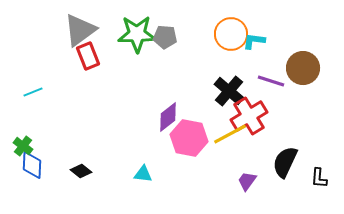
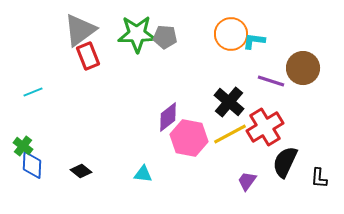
black cross: moved 11 px down
red cross: moved 16 px right, 11 px down
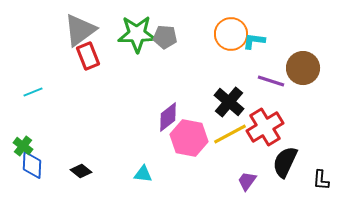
black L-shape: moved 2 px right, 2 px down
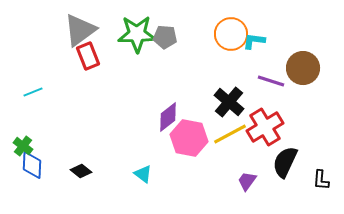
cyan triangle: rotated 30 degrees clockwise
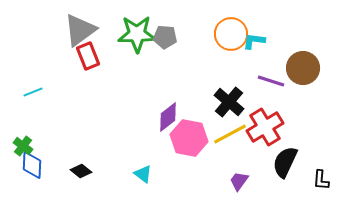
purple trapezoid: moved 8 px left
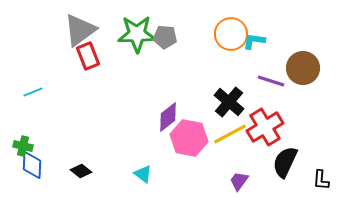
green cross: rotated 24 degrees counterclockwise
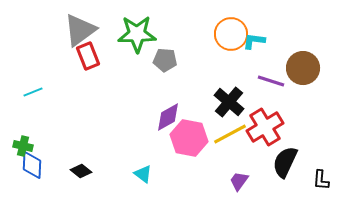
gray pentagon: moved 23 px down
purple diamond: rotated 8 degrees clockwise
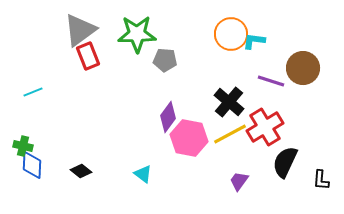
purple diamond: rotated 24 degrees counterclockwise
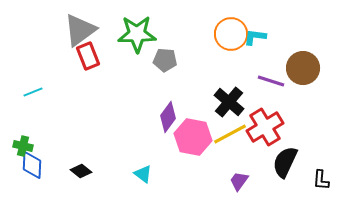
cyan L-shape: moved 1 px right, 4 px up
pink hexagon: moved 4 px right, 1 px up
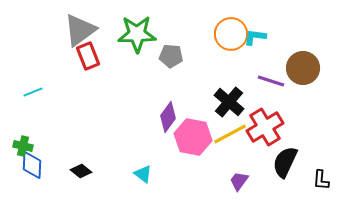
gray pentagon: moved 6 px right, 4 px up
